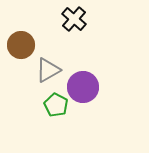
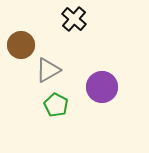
purple circle: moved 19 px right
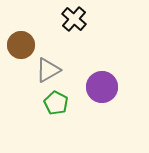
green pentagon: moved 2 px up
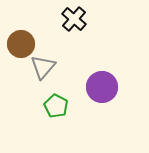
brown circle: moved 1 px up
gray triangle: moved 5 px left, 3 px up; rotated 20 degrees counterclockwise
green pentagon: moved 3 px down
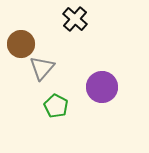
black cross: moved 1 px right
gray triangle: moved 1 px left, 1 px down
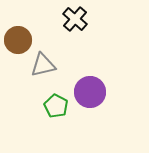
brown circle: moved 3 px left, 4 px up
gray triangle: moved 1 px right, 3 px up; rotated 36 degrees clockwise
purple circle: moved 12 px left, 5 px down
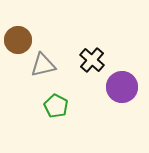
black cross: moved 17 px right, 41 px down
purple circle: moved 32 px right, 5 px up
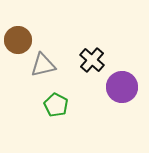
green pentagon: moved 1 px up
